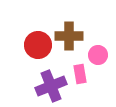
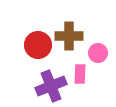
pink circle: moved 2 px up
pink rectangle: rotated 12 degrees clockwise
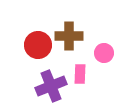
pink circle: moved 6 px right
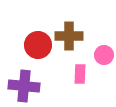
pink circle: moved 2 px down
purple cross: moved 27 px left; rotated 28 degrees clockwise
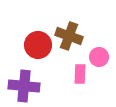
brown cross: rotated 20 degrees clockwise
pink circle: moved 5 px left, 2 px down
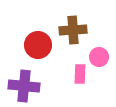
brown cross: moved 4 px right, 6 px up; rotated 24 degrees counterclockwise
